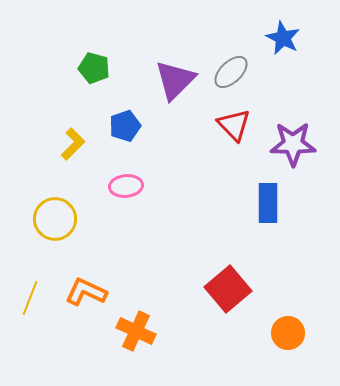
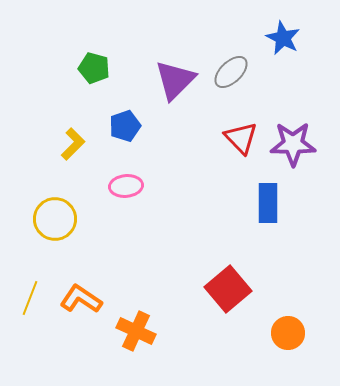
red triangle: moved 7 px right, 13 px down
orange L-shape: moved 5 px left, 7 px down; rotated 9 degrees clockwise
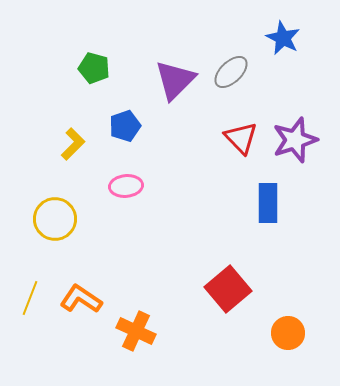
purple star: moved 2 px right, 4 px up; rotated 18 degrees counterclockwise
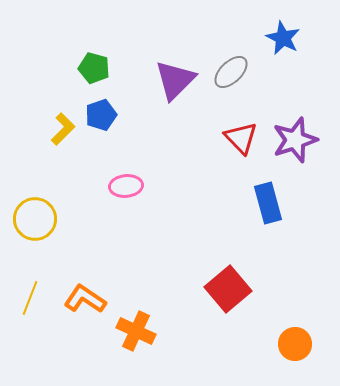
blue pentagon: moved 24 px left, 11 px up
yellow L-shape: moved 10 px left, 15 px up
blue rectangle: rotated 15 degrees counterclockwise
yellow circle: moved 20 px left
orange L-shape: moved 4 px right
orange circle: moved 7 px right, 11 px down
